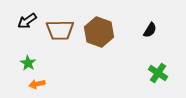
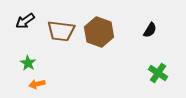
black arrow: moved 2 px left
brown trapezoid: moved 1 px right, 1 px down; rotated 8 degrees clockwise
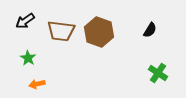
green star: moved 5 px up
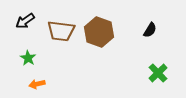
green cross: rotated 12 degrees clockwise
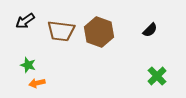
black semicircle: rotated 14 degrees clockwise
green star: moved 7 px down; rotated 14 degrees counterclockwise
green cross: moved 1 px left, 3 px down
orange arrow: moved 1 px up
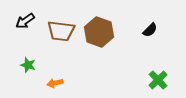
green cross: moved 1 px right, 4 px down
orange arrow: moved 18 px right
